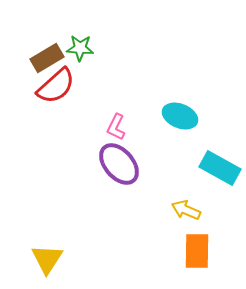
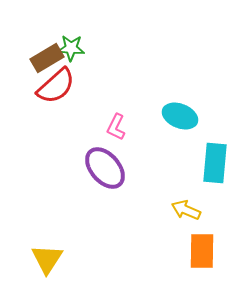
green star: moved 9 px left
purple ellipse: moved 14 px left, 4 px down
cyan rectangle: moved 5 px left, 5 px up; rotated 66 degrees clockwise
orange rectangle: moved 5 px right
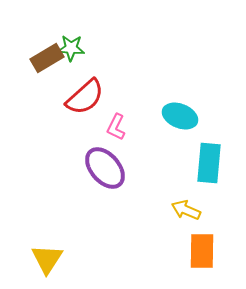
red semicircle: moved 29 px right, 11 px down
cyan rectangle: moved 6 px left
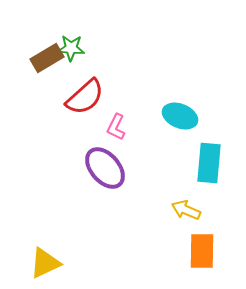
yellow triangle: moved 2 px left, 4 px down; rotated 32 degrees clockwise
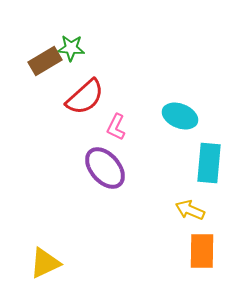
brown rectangle: moved 2 px left, 3 px down
yellow arrow: moved 4 px right
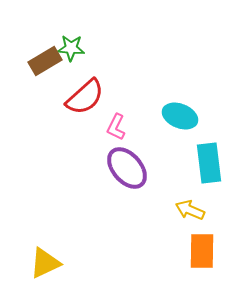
cyan rectangle: rotated 12 degrees counterclockwise
purple ellipse: moved 22 px right
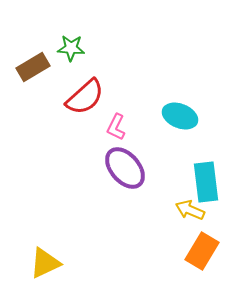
brown rectangle: moved 12 px left, 6 px down
cyan rectangle: moved 3 px left, 19 px down
purple ellipse: moved 2 px left
orange rectangle: rotated 30 degrees clockwise
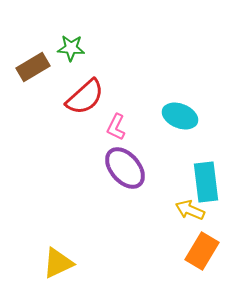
yellow triangle: moved 13 px right
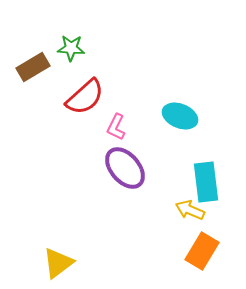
yellow triangle: rotated 12 degrees counterclockwise
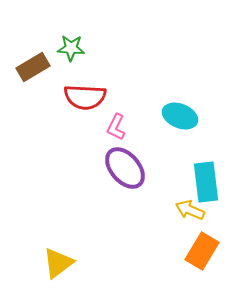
red semicircle: rotated 45 degrees clockwise
